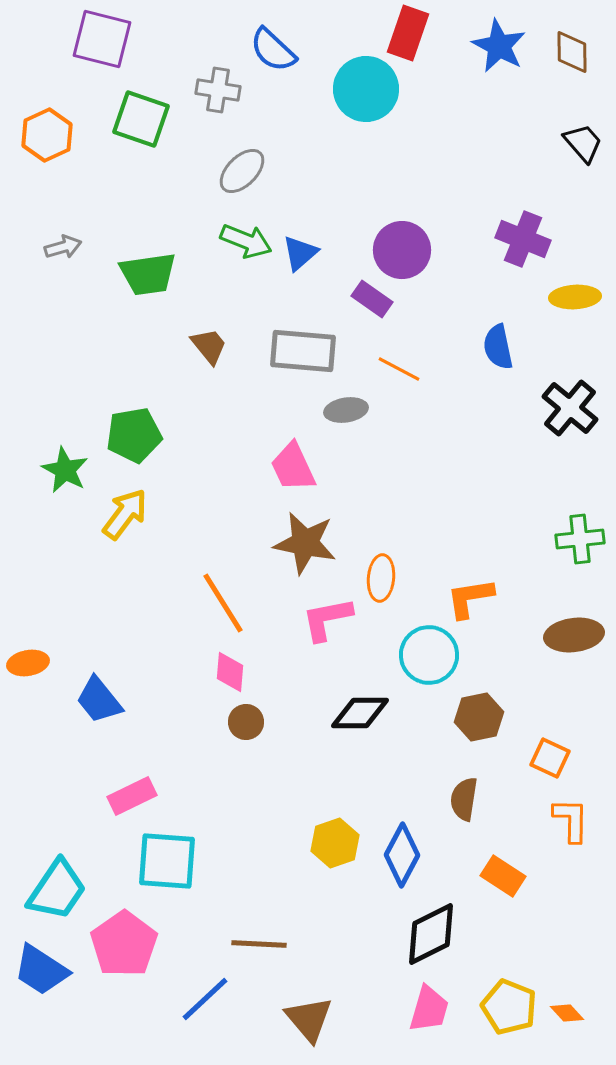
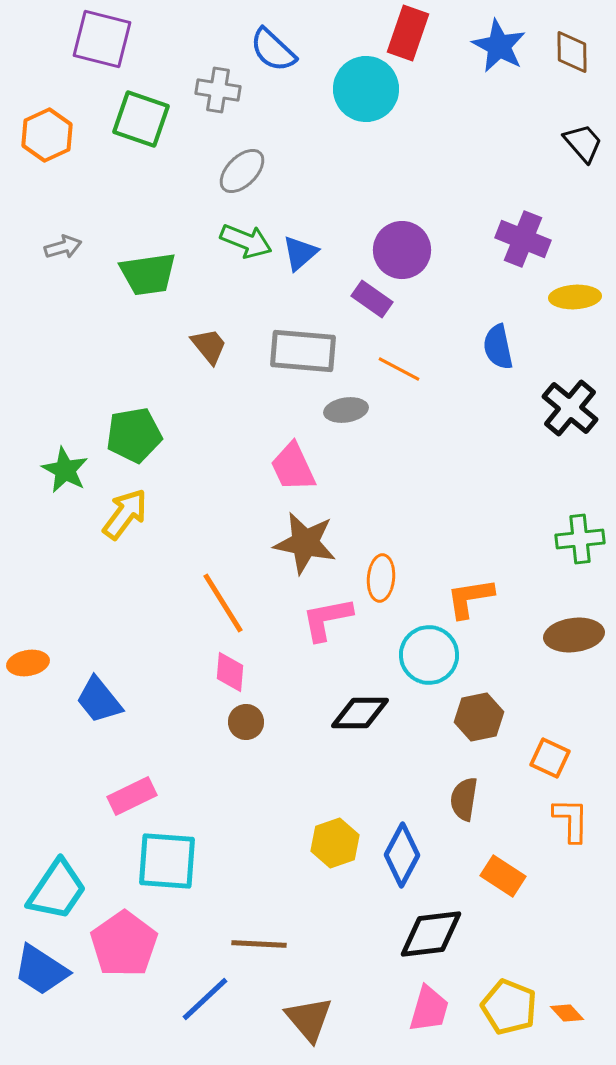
black diamond at (431, 934): rotated 20 degrees clockwise
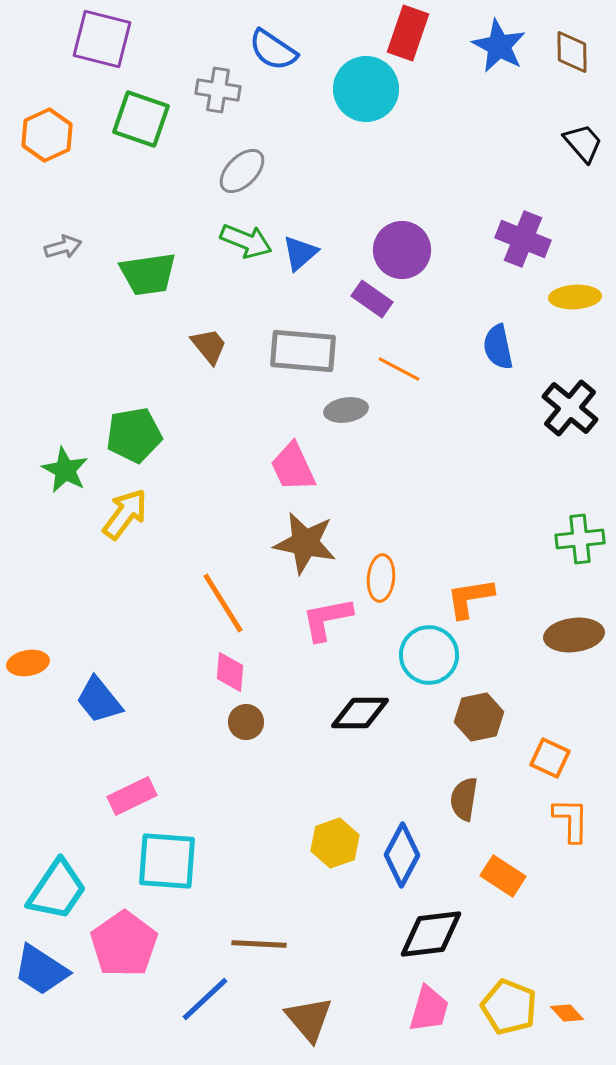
blue semicircle at (273, 50): rotated 9 degrees counterclockwise
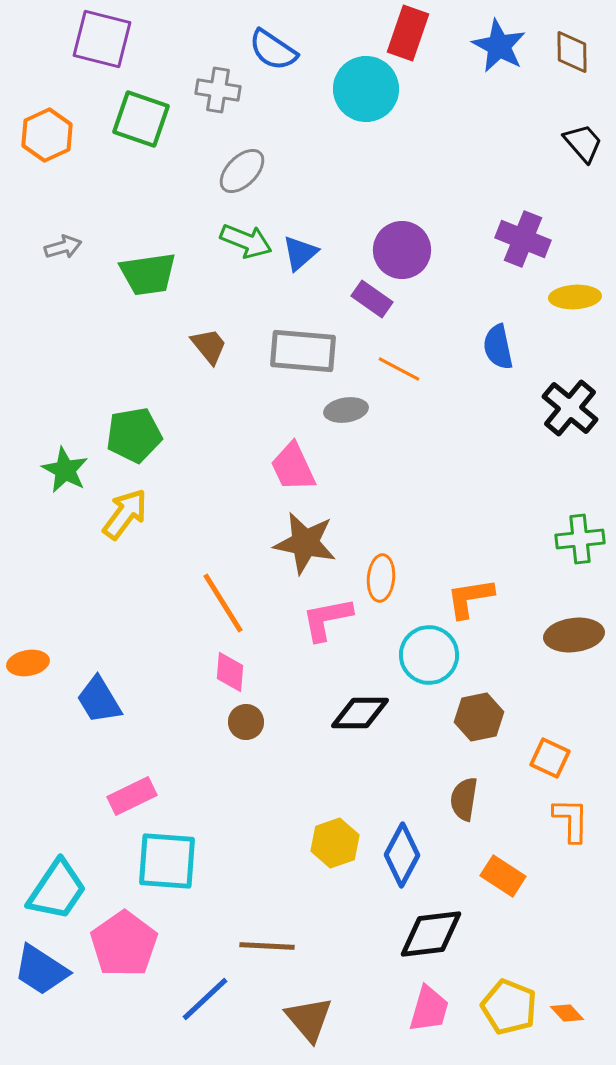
blue trapezoid at (99, 700): rotated 8 degrees clockwise
brown line at (259, 944): moved 8 px right, 2 px down
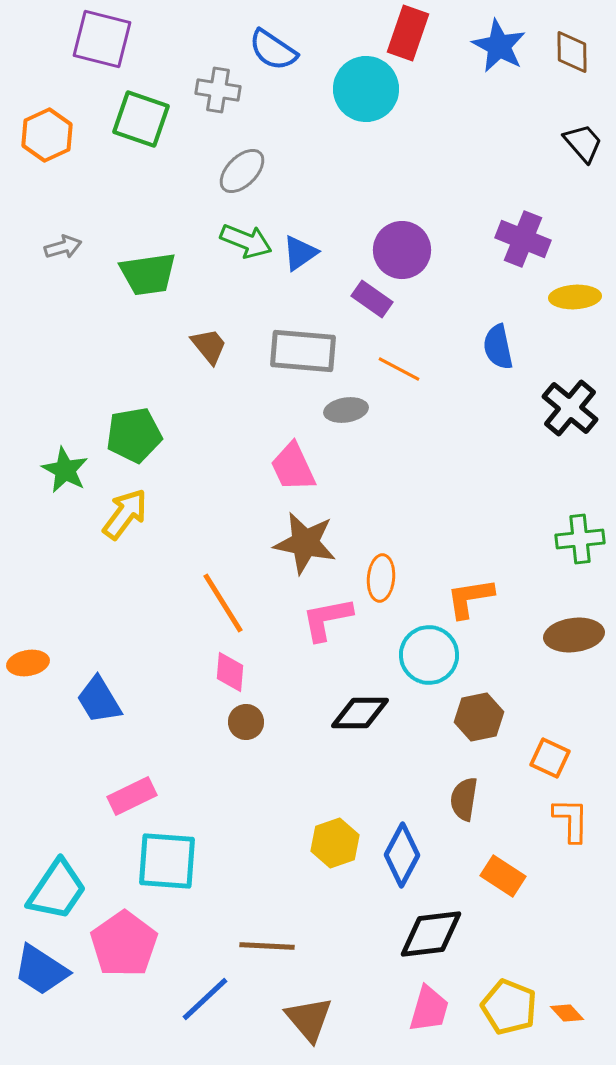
blue triangle at (300, 253): rotated 6 degrees clockwise
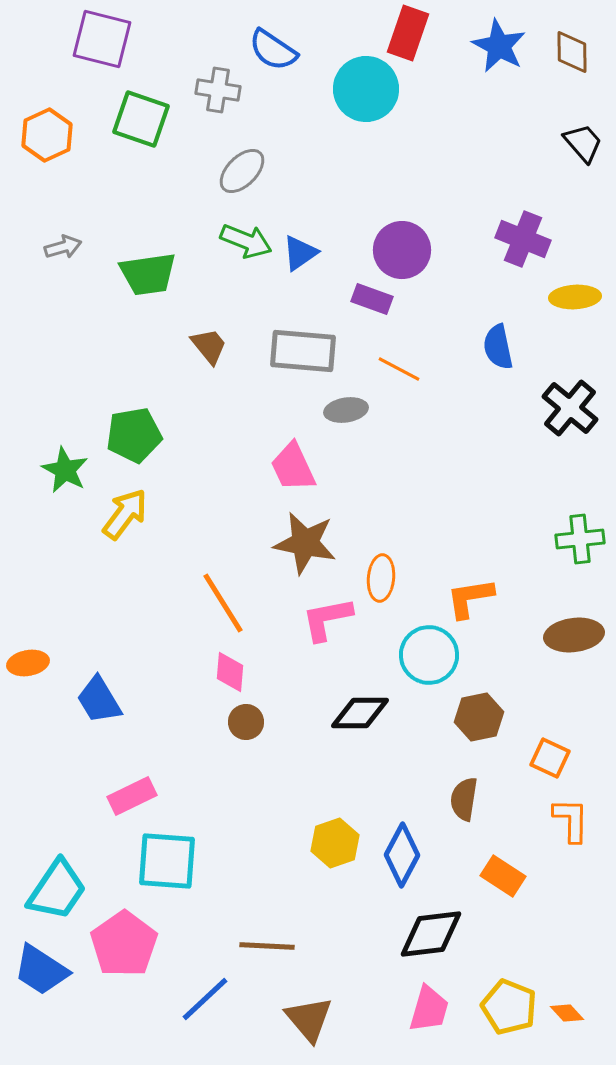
purple rectangle at (372, 299): rotated 15 degrees counterclockwise
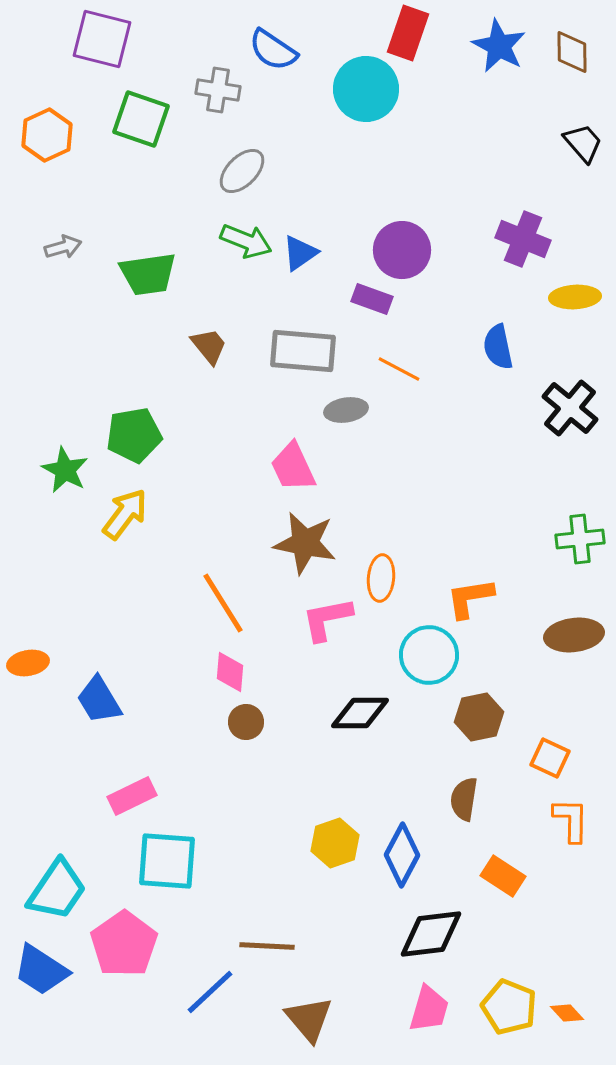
blue line at (205, 999): moved 5 px right, 7 px up
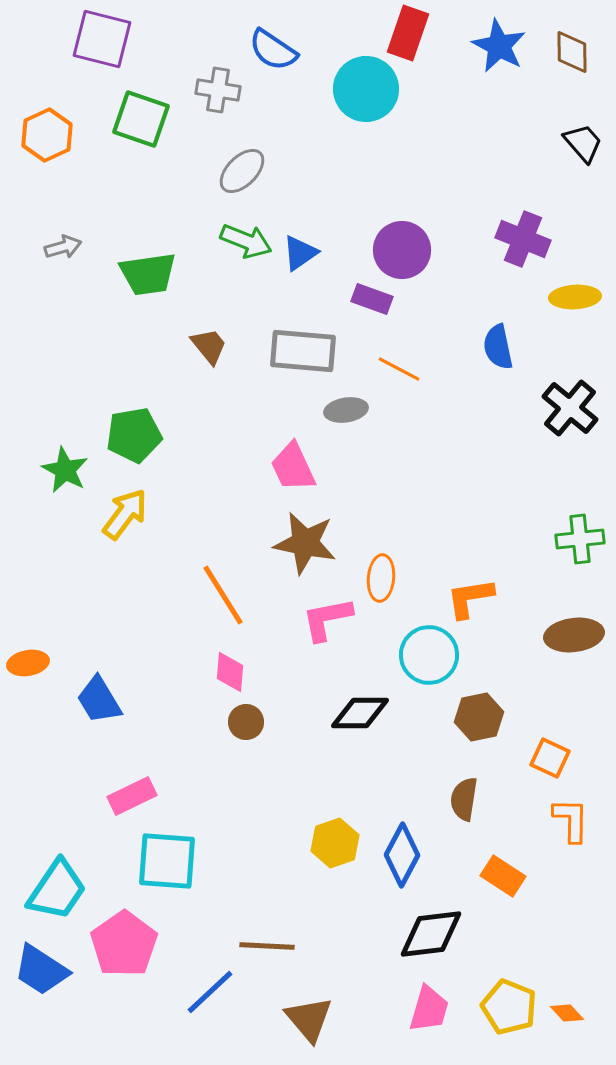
orange line at (223, 603): moved 8 px up
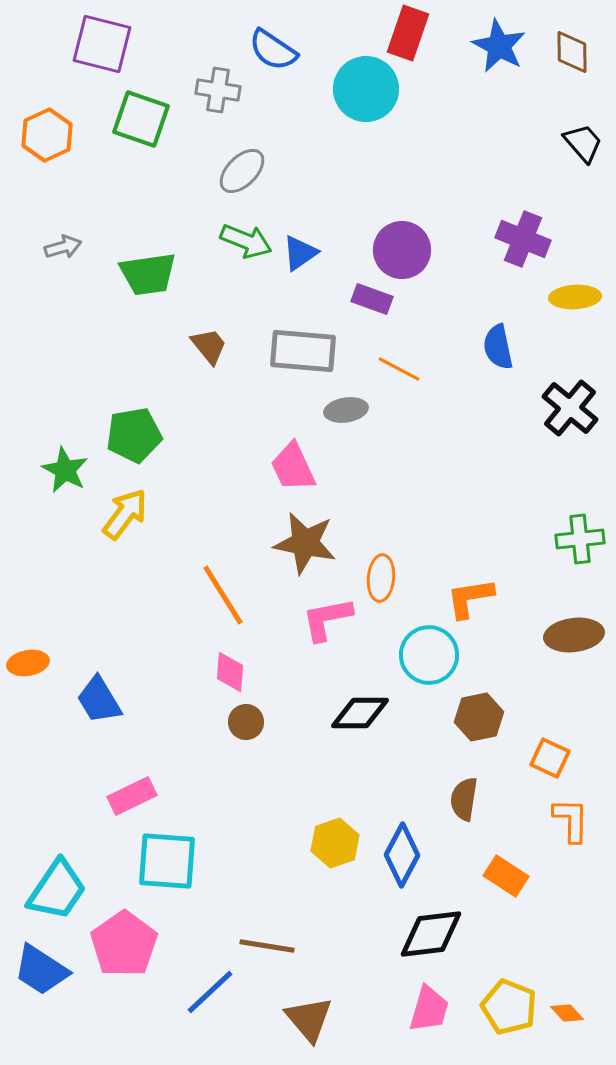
purple square at (102, 39): moved 5 px down
orange rectangle at (503, 876): moved 3 px right
brown line at (267, 946): rotated 6 degrees clockwise
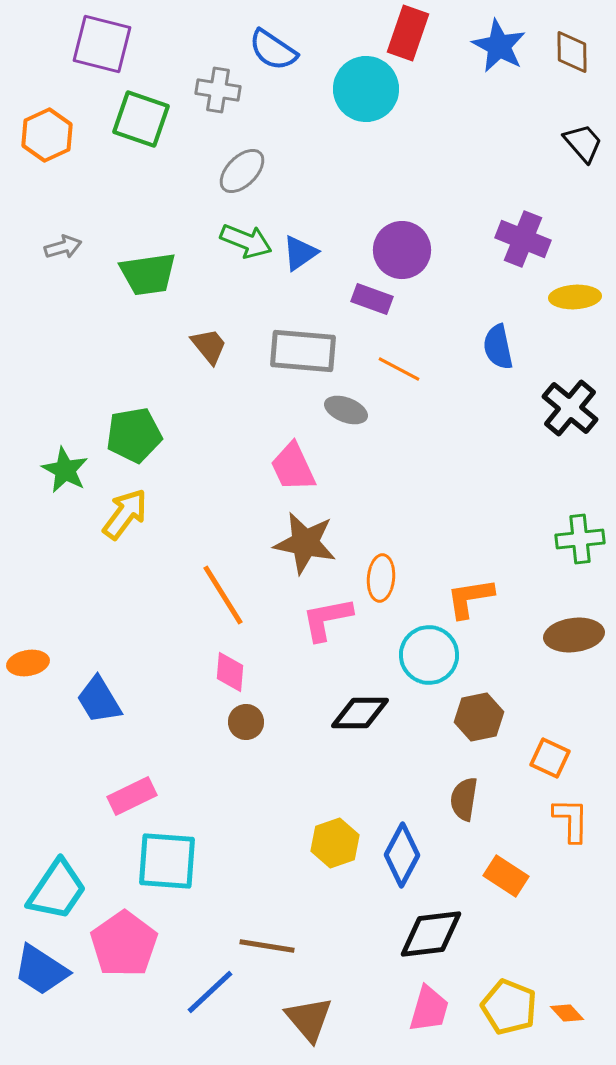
gray ellipse at (346, 410): rotated 30 degrees clockwise
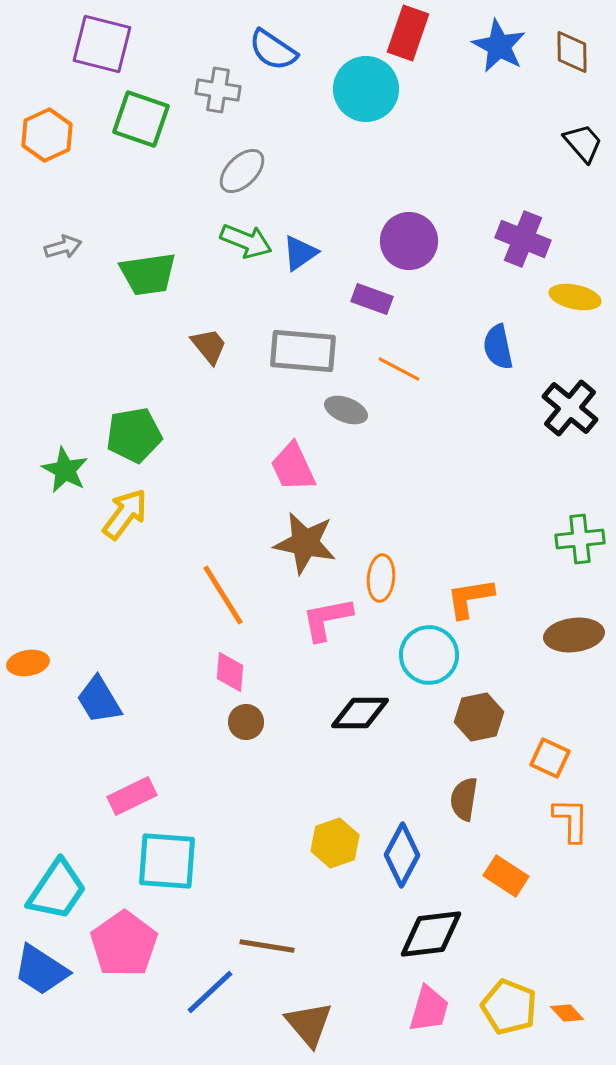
purple circle at (402, 250): moved 7 px right, 9 px up
yellow ellipse at (575, 297): rotated 15 degrees clockwise
brown triangle at (309, 1019): moved 5 px down
